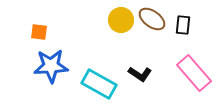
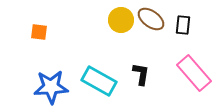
brown ellipse: moved 1 px left
blue star: moved 21 px down
black L-shape: moved 1 px right; rotated 115 degrees counterclockwise
cyan rectangle: moved 3 px up
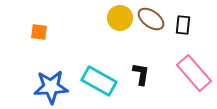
yellow circle: moved 1 px left, 2 px up
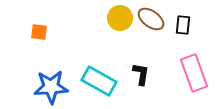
pink rectangle: rotated 21 degrees clockwise
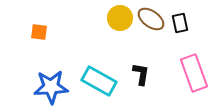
black rectangle: moved 3 px left, 2 px up; rotated 18 degrees counterclockwise
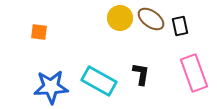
black rectangle: moved 3 px down
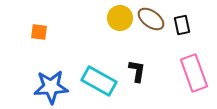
black rectangle: moved 2 px right, 1 px up
black L-shape: moved 4 px left, 3 px up
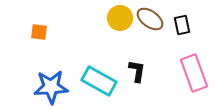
brown ellipse: moved 1 px left
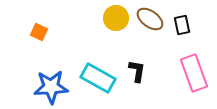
yellow circle: moved 4 px left
orange square: rotated 18 degrees clockwise
cyan rectangle: moved 1 px left, 3 px up
